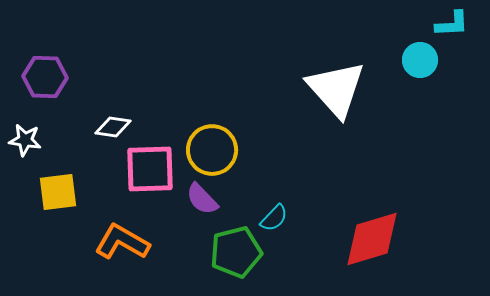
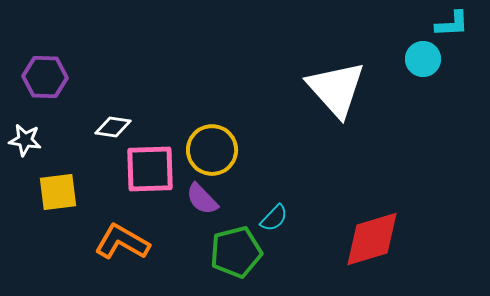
cyan circle: moved 3 px right, 1 px up
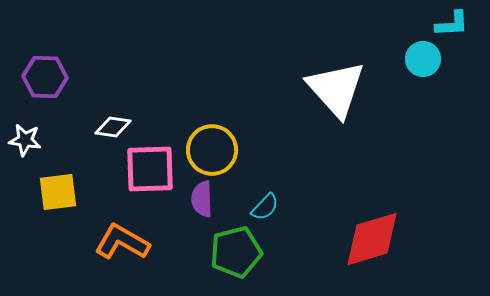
purple semicircle: rotated 42 degrees clockwise
cyan semicircle: moved 9 px left, 11 px up
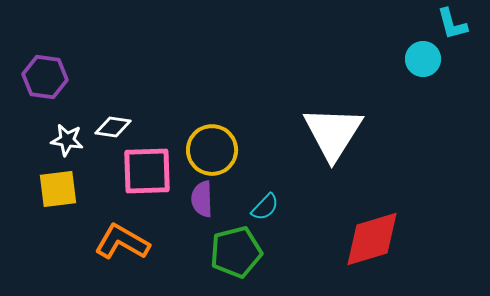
cyan L-shape: rotated 78 degrees clockwise
purple hexagon: rotated 6 degrees clockwise
white triangle: moved 3 px left, 44 px down; rotated 14 degrees clockwise
white star: moved 42 px right
pink square: moved 3 px left, 2 px down
yellow square: moved 3 px up
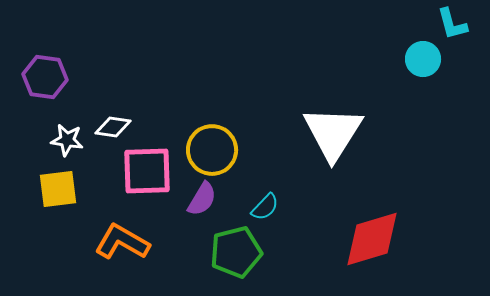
purple semicircle: rotated 147 degrees counterclockwise
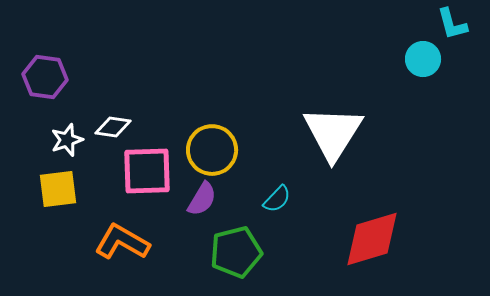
white star: rotated 28 degrees counterclockwise
cyan semicircle: moved 12 px right, 8 px up
